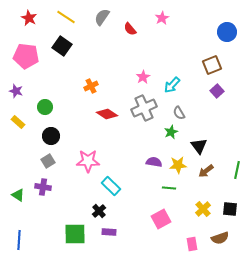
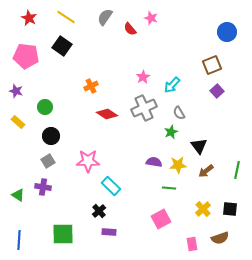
gray semicircle at (102, 17): moved 3 px right
pink star at (162, 18): moved 11 px left; rotated 24 degrees counterclockwise
green square at (75, 234): moved 12 px left
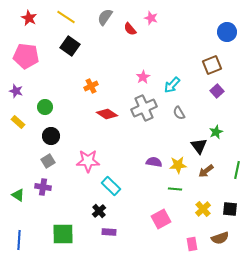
black square at (62, 46): moved 8 px right
green star at (171, 132): moved 45 px right
green line at (169, 188): moved 6 px right, 1 px down
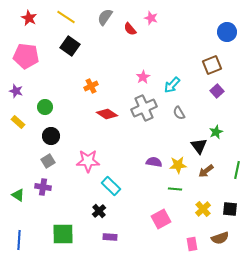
purple rectangle at (109, 232): moved 1 px right, 5 px down
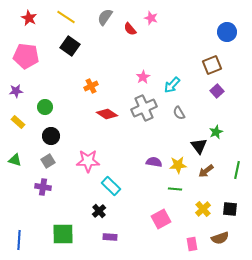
purple star at (16, 91): rotated 24 degrees counterclockwise
green triangle at (18, 195): moved 3 px left, 35 px up; rotated 16 degrees counterclockwise
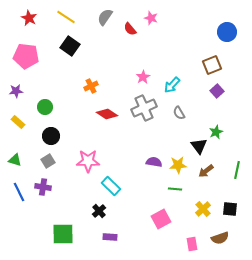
blue line at (19, 240): moved 48 px up; rotated 30 degrees counterclockwise
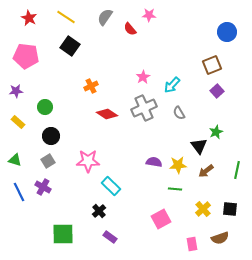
pink star at (151, 18): moved 2 px left, 3 px up; rotated 16 degrees counterclockwise
purple cross at (43, 187): rotated 21 degrees clockwise
purple rectangle at (110, 237): rotated 32 degrees clockwise
